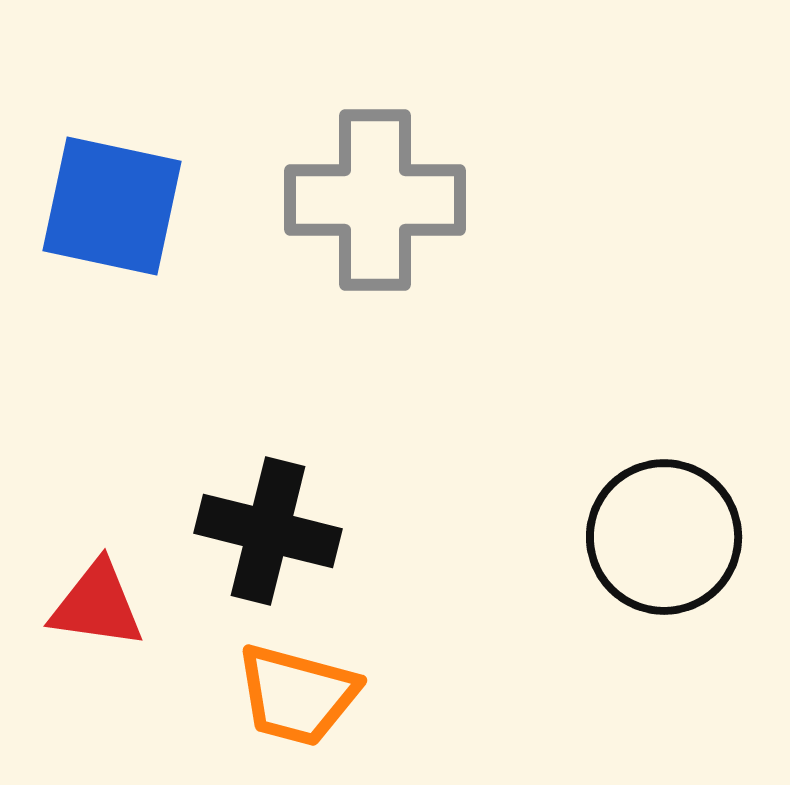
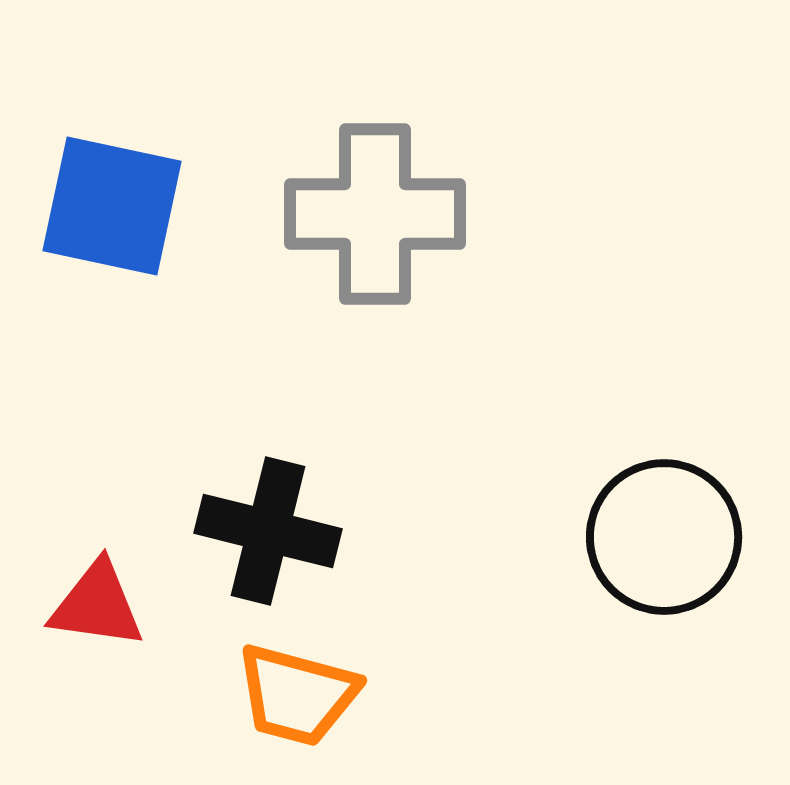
gray cross: moved 14 px down
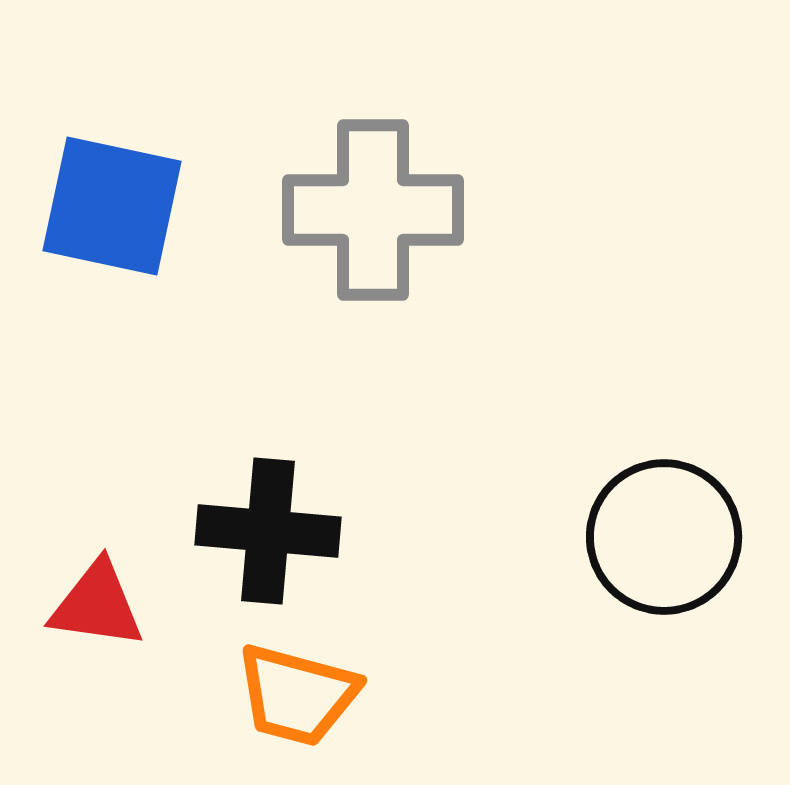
gray cross: moved 2 px left, 4 px up
black cross: rotated 9 degrees counterclockwise
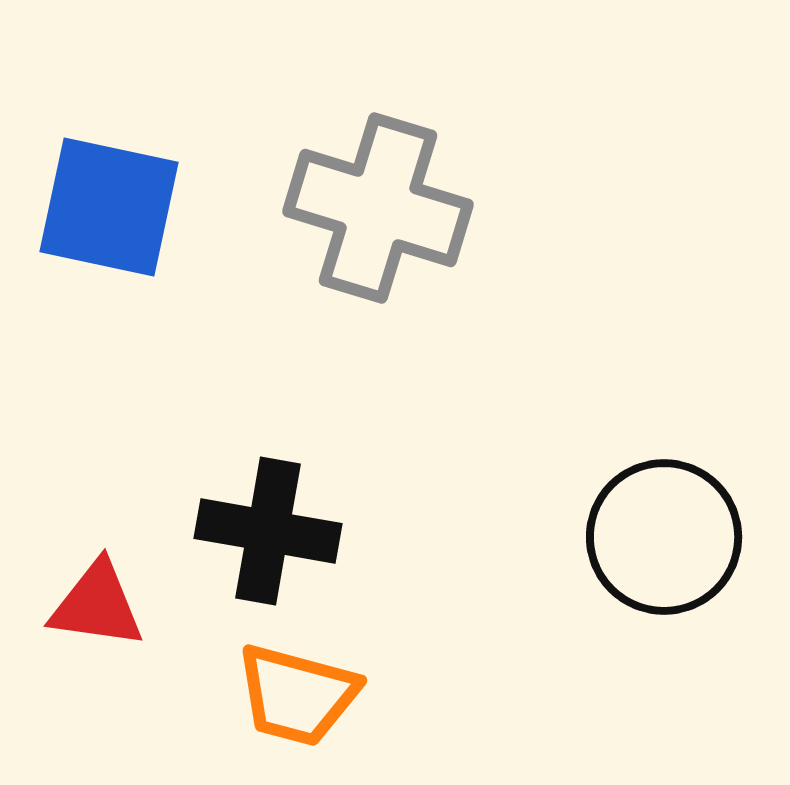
blue square: moved 3 px left, 1 px down
gray cross: moved 5 px right, 2 px up; rotated 17 degrees clockwise
black cross: rotated 5 degrees clockwise
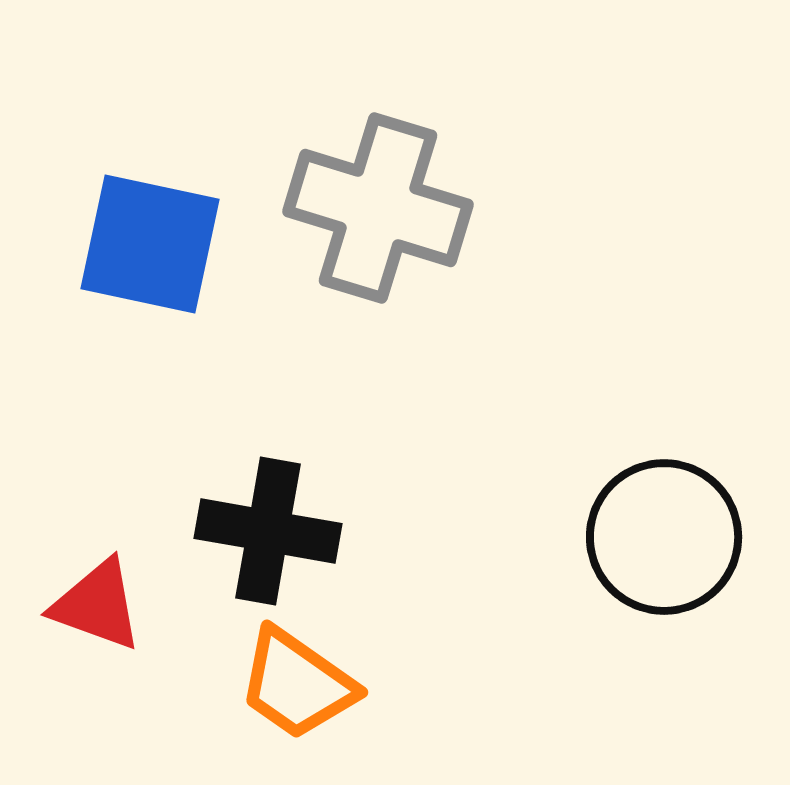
blue square: moved 41 px right, 37 px down
red triangle: rotated 12 degrees clockwise
orange trapezoid: moved 11 px up; rotated 20 degrees clockwise
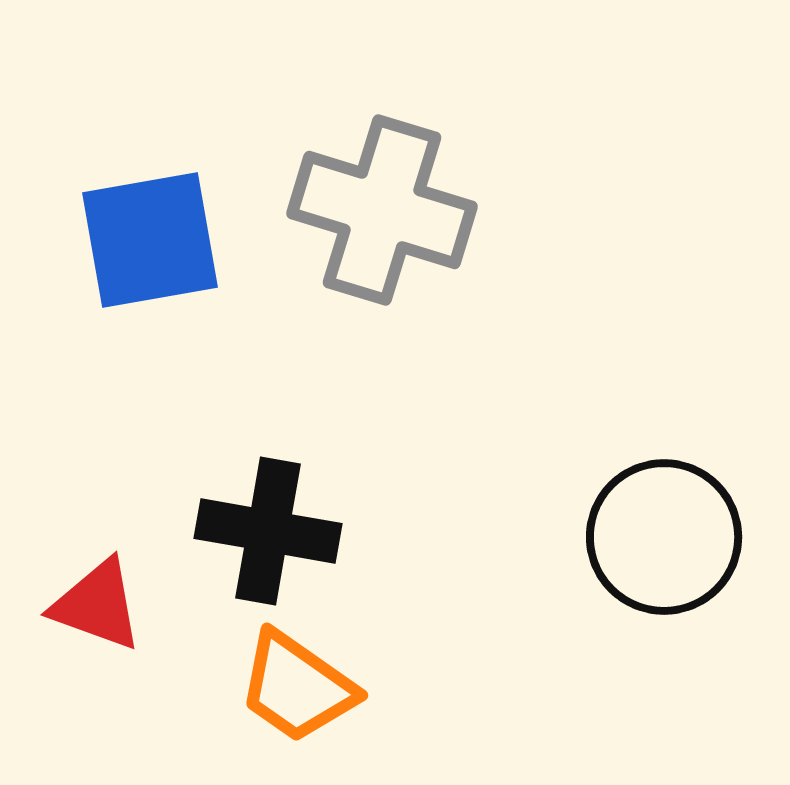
gray cross: moved 4 px right, 2 px down
blue square: moved 4 px up; rotated 22 degrees counterclockwise
orange trapezoid: moved 3 px down
